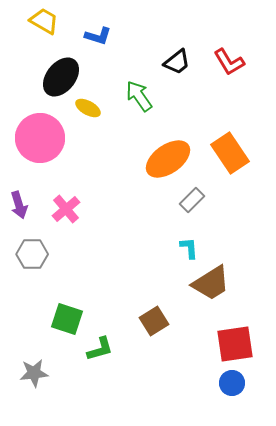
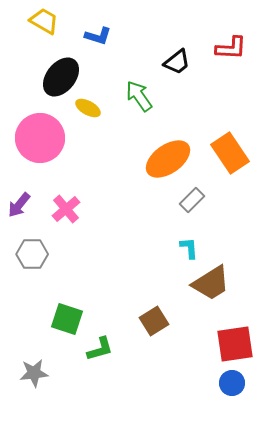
red L-shape: moved 2 px right, 14 px up; rotated 56 degrees counterclockwise
purple arrow: rotated 56 degrees clockwise
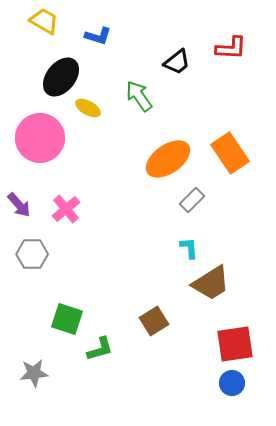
purple arrow: rotated 80 degrees counterclockwise
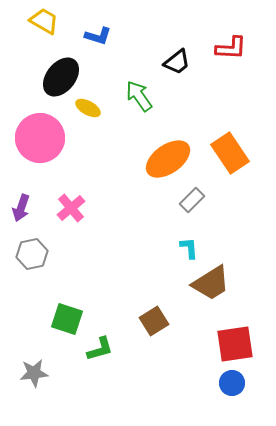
purple arrow: moved 2 px right, 3 px down; rotated 60 degrees clockwise
pink cross: moved 5 px right, 1 px up
gray hexagon: rotated 12 degrees counterclockwise
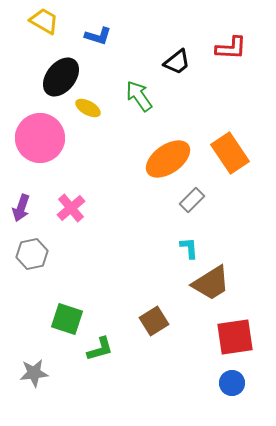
red square: moved 7 px up
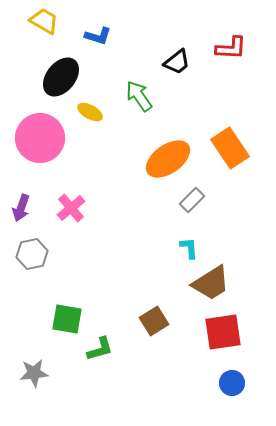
yellow ellipse: moved 2 px right, 4 px down
orange rectangle: moved 5 px up
green square: rotated 8 degrees counterclockwise
red square: moved 12 px left, 5 px up
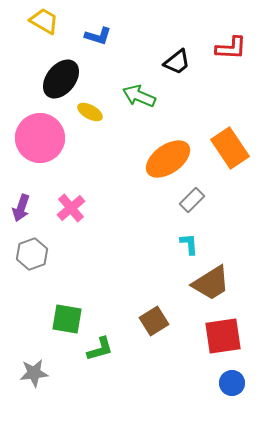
black ellipse: moved 2 px down
green arrow: rotated 32 degrees counterclockwise
cyan L-shape: moved 4 px up
gray hexagon: rotated 8 degrees counterclockwise
red square: moved 4 px down
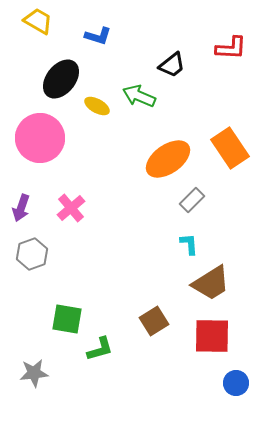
yellow trapezoid: moved 6 px left
black trapezoid: moved 5 px left, 3 px down
yellow ellipse: moved 7 px right, 6 px up
red square: moved 11 px left; rotated 9 degrees clockwise
blue circle: moved 4 px right
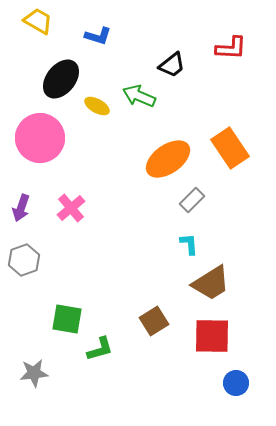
gray hexagon: moved 8 px left, 6 px down
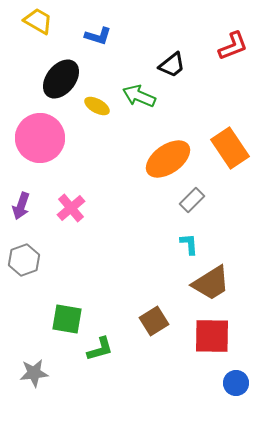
red L-shape: moved 2 px right, 2 px up; rotated 24 degrees counterclockwise
purple arrow: moved 2 px up
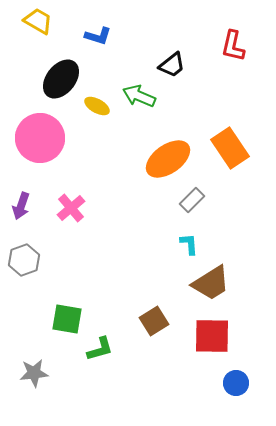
red L-shape: rotated 124 degrees clockwise
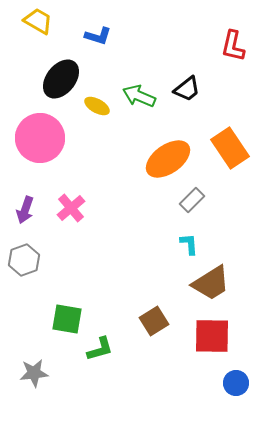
black trapezoid: moved 15 px right, 24 px down
purple arrow: moved 4 px right, 4 px down
